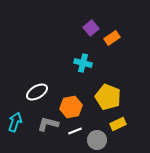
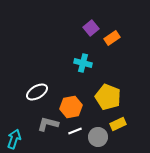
cyan arrow: moved 1 px left, 17 px down
gray circle: moved 1 px right, 3 px up
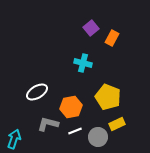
orange rectangle: rotated 28 degrees counterclockwise
yellow rectangle: moved 1 px left
